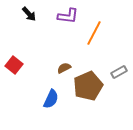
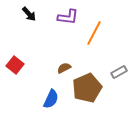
purple L-shape: moved 1 px down
red square: moved 1 px right
brown pentagon: moved 1 px left, 2 px down
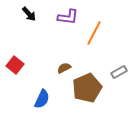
blue semicircle: moved 9 px left
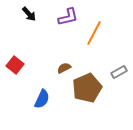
purple L-shape: rotated 20 degrees counterclockwise
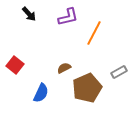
blue semicircle: moved 1 px left, 6 px up
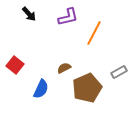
blue semicircle: moved 4 px up
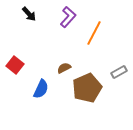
purple L-shape: rotated 35 degrees counterclockwise
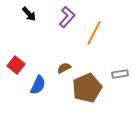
purple L-shape: moved 1 px left
red square: moved 1 px right
gray rectangle: moved 1 px right, 2 px down; rotated 21 degrees clockwise
blue semicircle: moved 3 px left, 4 px up
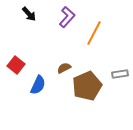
brown pentagon: moved 2 px up
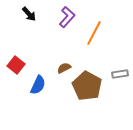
brown pentagon: rotated 20 degrees counterclockwise
